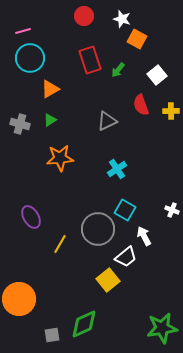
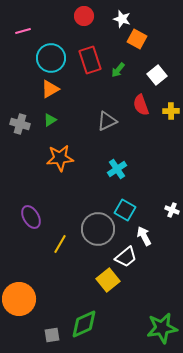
cyan circle: moved 21 px right
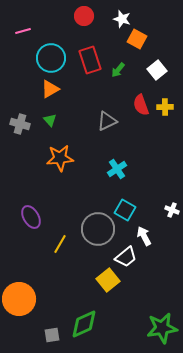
white square: moved 5 px up
yellow cross: moved 6 px left, 4 px up
green triangle: rotated 40 degrees counterclockwise
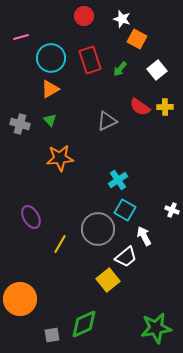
pink line: moved 2 px left, 6 px down
green arrow: moved 2 px right, 1 px up
red semicircle: moved 1 px left, 2 px down; rotated 35 degrees counterclockwise
cyan cross: moved 1 px right, 11 px down
orange circle: moved 1 px right
green star: moved 6 px left
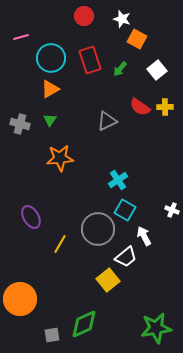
green triangle: rotated 16 degrees clockwise
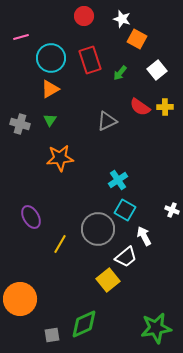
green arrow: moved 4 px down
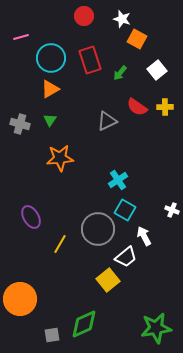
red semicircle: moved 3 px left
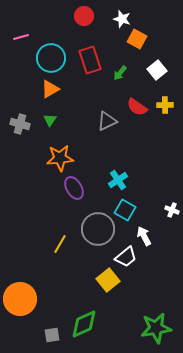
yellow cross: moved 2 px up
purple ellipse: moved 43 px right, 29 px up
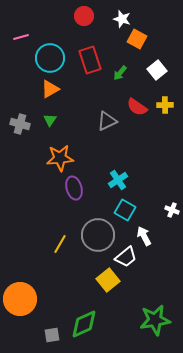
cyan circle: moved 1 px left
purple ellipse: rotated 15 degrees clockwise
gray circle: moved 6 px down
green star: moved 1 px left, 8 px up
